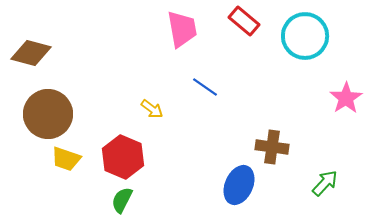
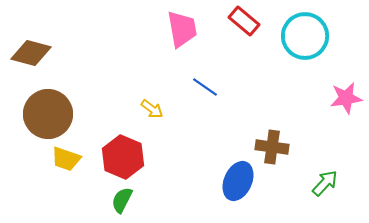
pink star: rotated 24 degrees clockwise
blue ellipse: moved 1 px left, 4 px up
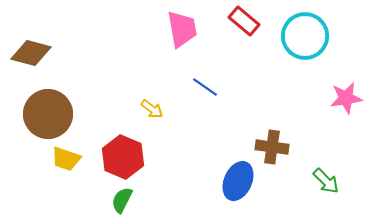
green arrow: moved 1 px right, 2 px up; rotated 92 degrees clockwise
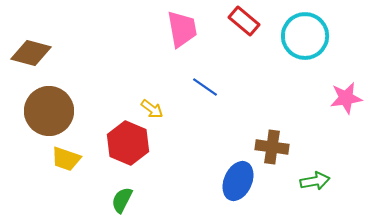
brown circle: moved 1 px right, 3 px up
red hexagon: moved 5 px right, 14 px up
green arrow: moved 11 px left; rotated 56 degrees counterclockwise
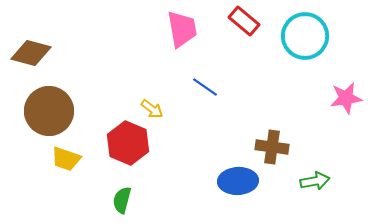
blue ellipse: rotated 63 degrees clockwise
green semicircle: rotated 12 degrees counterclockwise
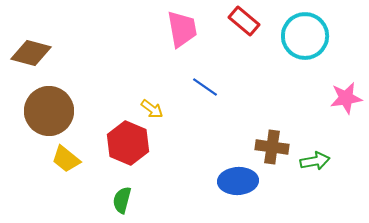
yellow trapezoid: rotated 20 degrees clockwise
green arrow: moved 20 px up
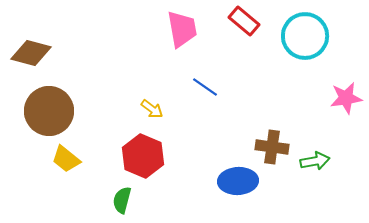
red hexagon: moved 15 px right, 13 px down
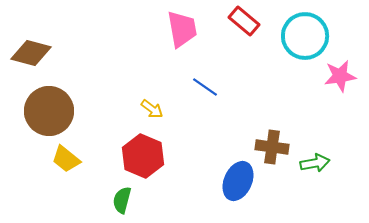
pink star: moved 6 px left, 22 px up
green arrow: moved 2 px down
blue ellipse: rotated 63 degrees counterclockwise
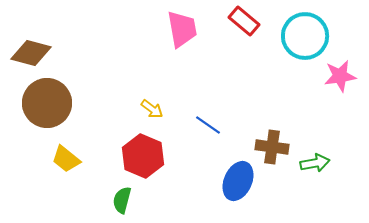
blue line: moved 3 px right, 38 px down
brown circle: moved 2 px left, 8 px up
